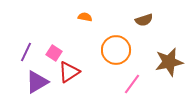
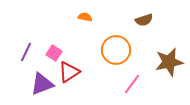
purple triangle: moved 5 px right, 2 px down; rotated 10 degrees clockwise
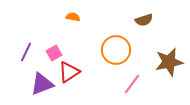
orange semicircle: moved 12 px left
pink square: rotated 28 degrees clockwise
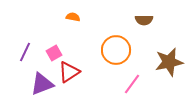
brown semicircle: rotated 18 degrees clockwise
purple line: moved 1 px left
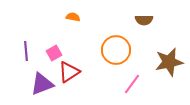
purple line: moved 1 px right, 1 px up; rotated 30 degrees counterclockwise
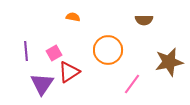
orange circle: moved 8 px left
purple triangle: rotated 35 degrees counterclockwise
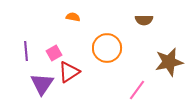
orange circle: moved 1 px left, 2 px up
pink line: moved 5 px right, 6 px down
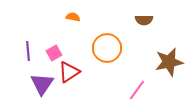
purple line: moved 2 px right
